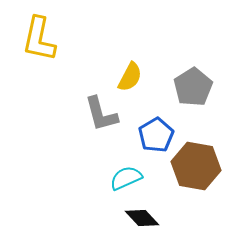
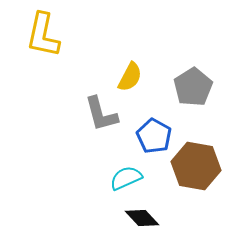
yellow L-shape: moved 4 px right, 4 px up
blue pentagon: moved 2 px left, 1 px down; rotated 12 degrees counterclockwise
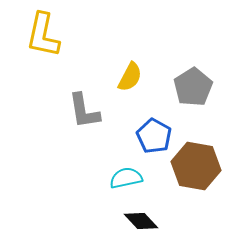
gray L-shape: moved 17 px left, 3 px up; rotated 6 degrees clockwise
cyan semicircle: rotated 12 degrees clockwise
black diamond: moved 1 px left, 3 px down
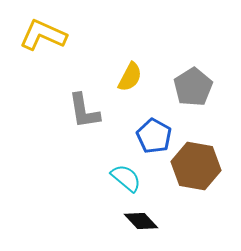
yellow L-shape: rotated 102 degrees clockwise
cyan semicircle: rotated 52 degrees clockwise
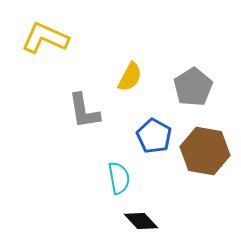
yellow L-shape: moved 2 px right, 3 px down
brown hexagon: moved 9 px right, 15 px up
cyan semicircle: moved 7 px left; rotated 40 degrees clockwise
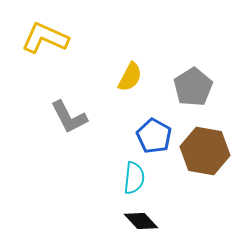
gray L-shape: moved 15 px left, 6 px down; rotated 18 degrees counterclockwise
cyan semicircle: moved 15 px right; rotated 16 degrees clockwise
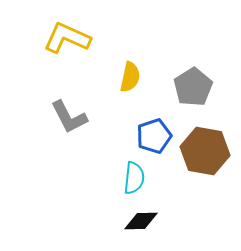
yellow L-shape: moved 22 px right
yellow semicircle: rotated 16 degrees counterclockwise
blue pentagon: rotated 24 degrees clockwise
black diamond: rotated 48 degrees counterclockwise
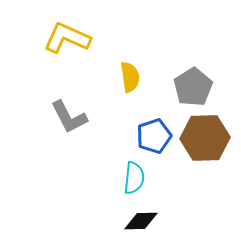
yellow semicircle: rotated 20 degrees counterclockwise
brown hexagon: moved 13 px up; rotated 12 degrees counterclockwise
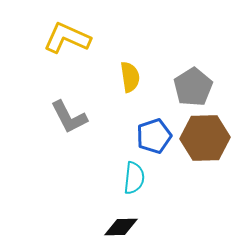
black diamond: moved 20 px left, 6 px down
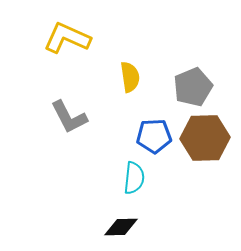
gray pentagon: rotated 9 degrees clockwise
blue pentagon: rotated 16 degrees clockwise
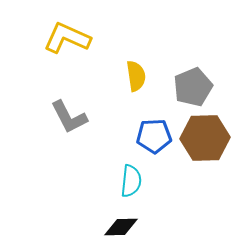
yellow semicircle: moved 6 px right, 1 px up
cyan semicircle: moved 3 px left, 3 px down
